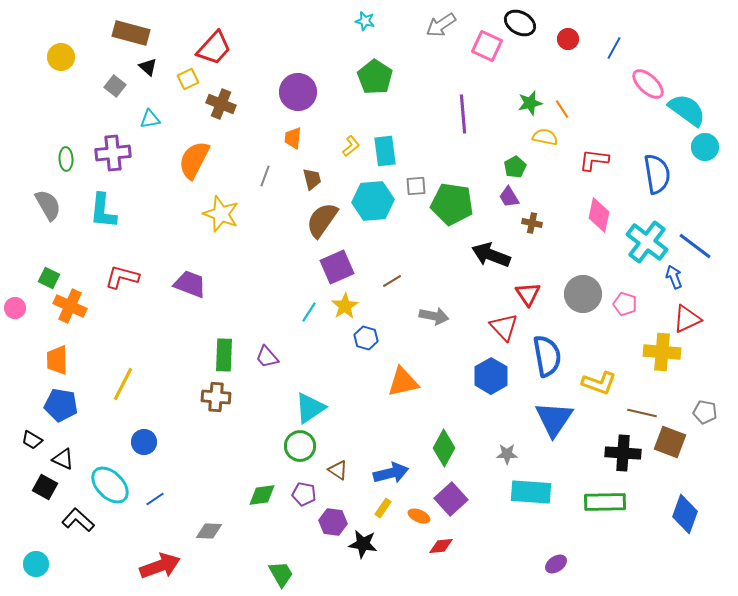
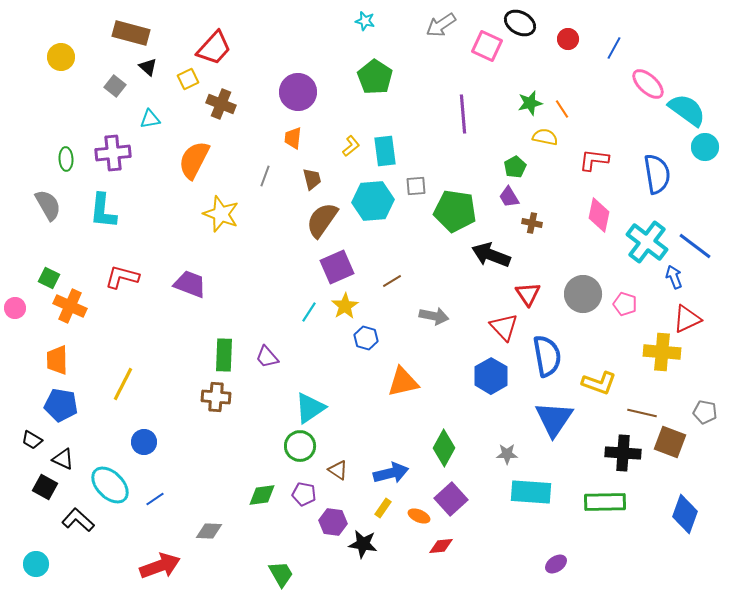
green pentagon at (452, 204): moved 3 px right, 7 px down
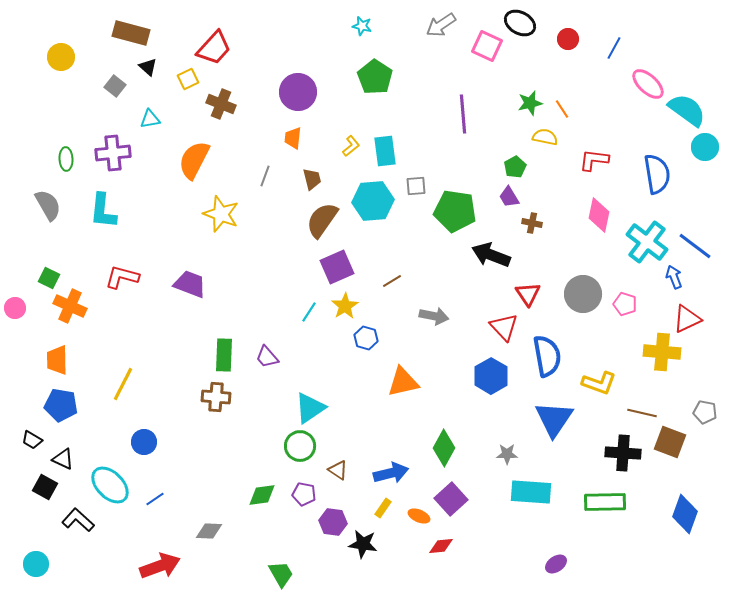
cyan star at (365, 21): moved 3 px left, 5 px down
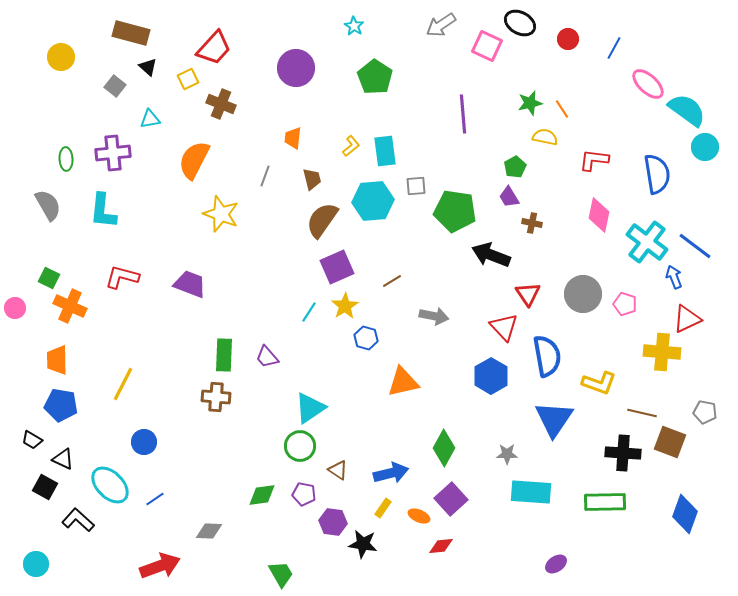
cyan star at (362, 26): moved 8 px left; rotated 18 degrees clockwise
purple circle at (298, 92): moved 2 px left, 24 px up
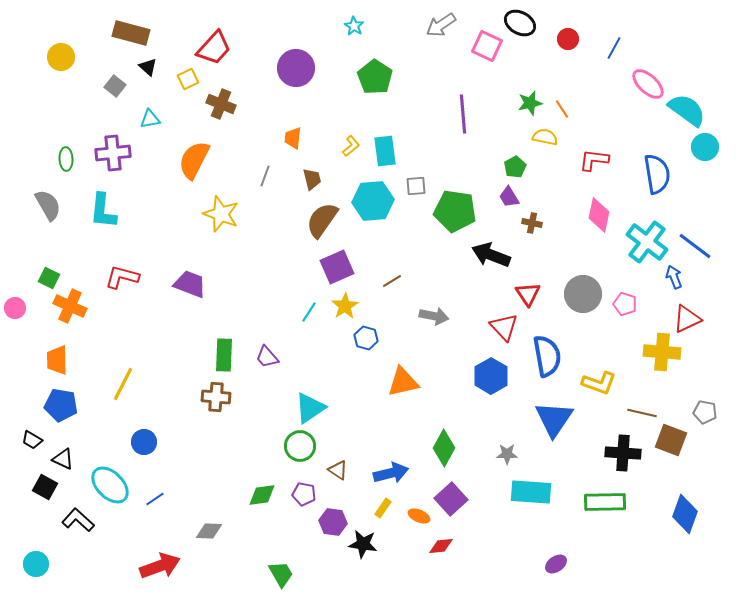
brown square at (670, 442): moved 1 px right, 2 px up
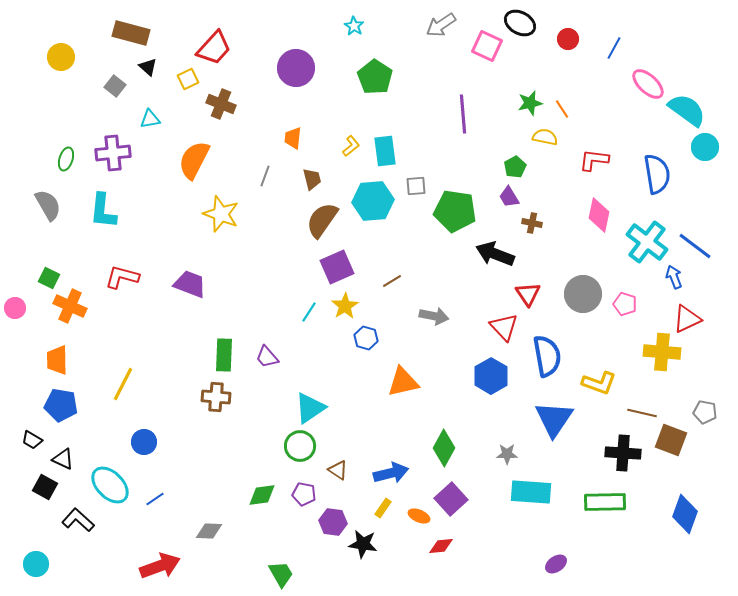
green ellipse at (66, 159): rotated 20 degrees clockwise
black arrow at (491, 255): moved 4 px right, 1 px up
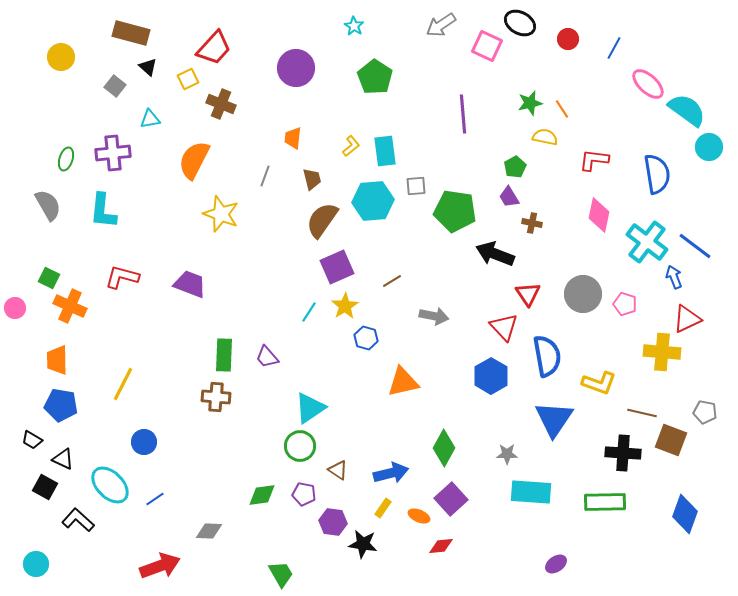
cyan circle at (705, 147): moved 4 px right
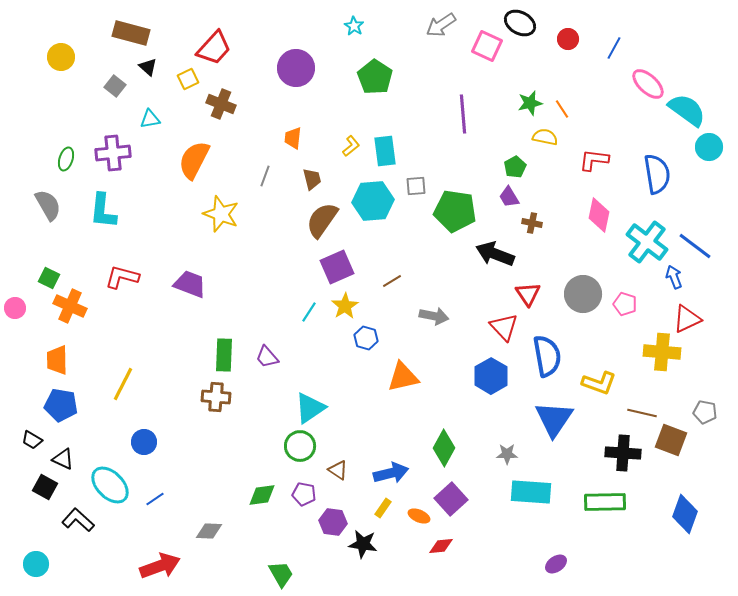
orange triangle at (403, 382): moved 5 px up
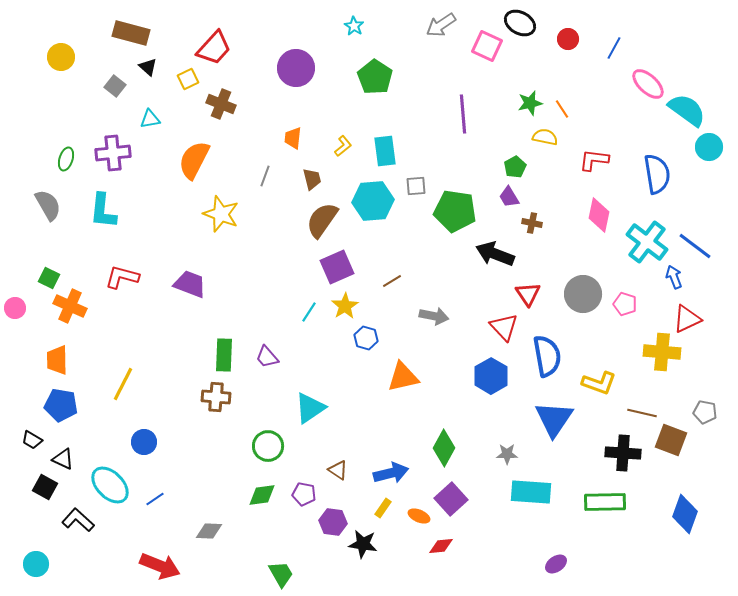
yellow L-shape at (351, 146): moved 8 px left
green circle at (300, 446): moved 32 px left
red arrow at (160, 566): rotated 42 degrees clockwise
